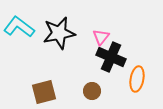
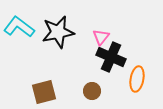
black star: moved 1 px left, 1 px up
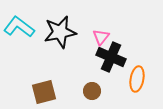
black star: moved 2 px right
